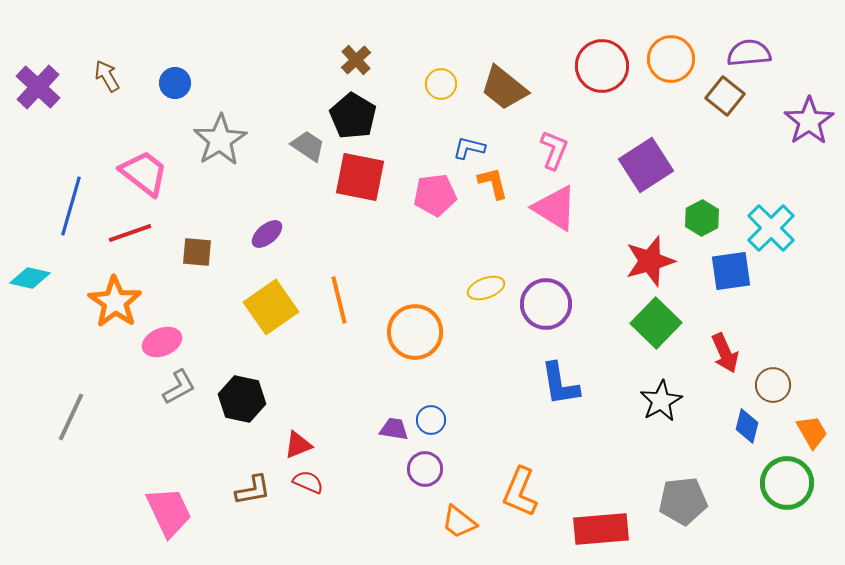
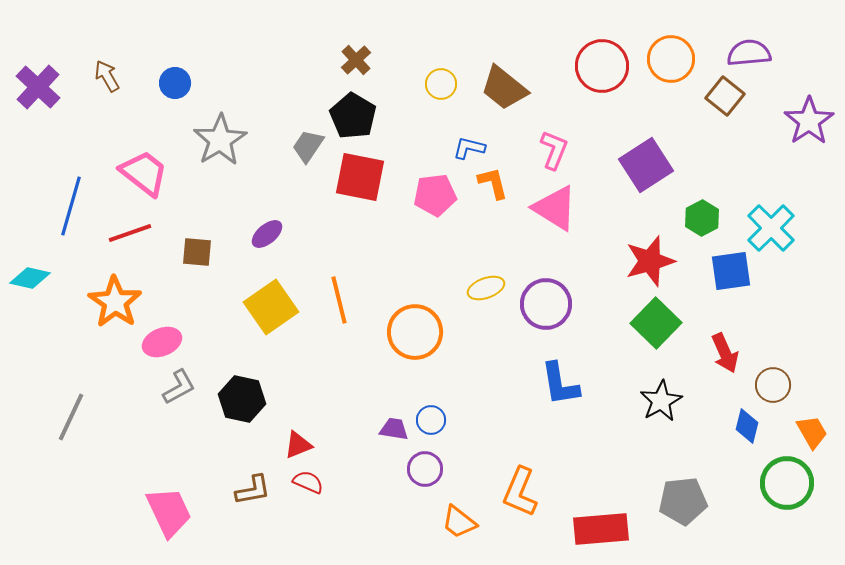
gray trapezoid at (308, 146): rotated 90 degrees counterclockwise
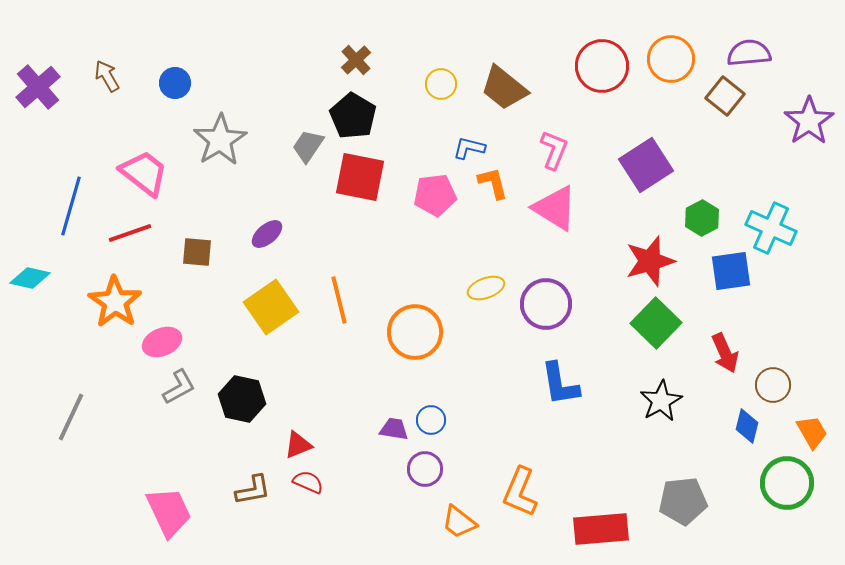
purple cross at (38, 87): rotated 6 degrees clockwise
cyan cross at (771, 228): rotated 21 degrees counterclockwise
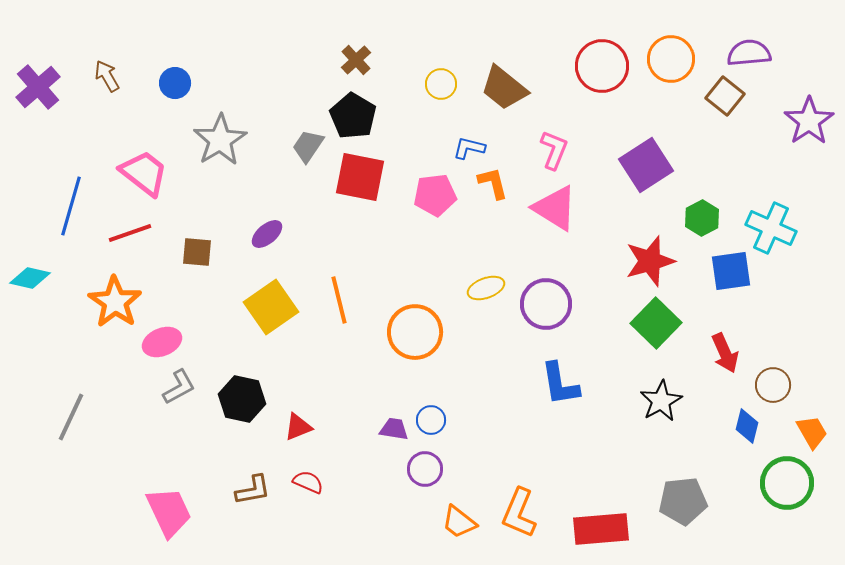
red triangle at (298, 445): moved 18 px up
orange L-shape at (520, 492): moved 1 px left, 21 px down
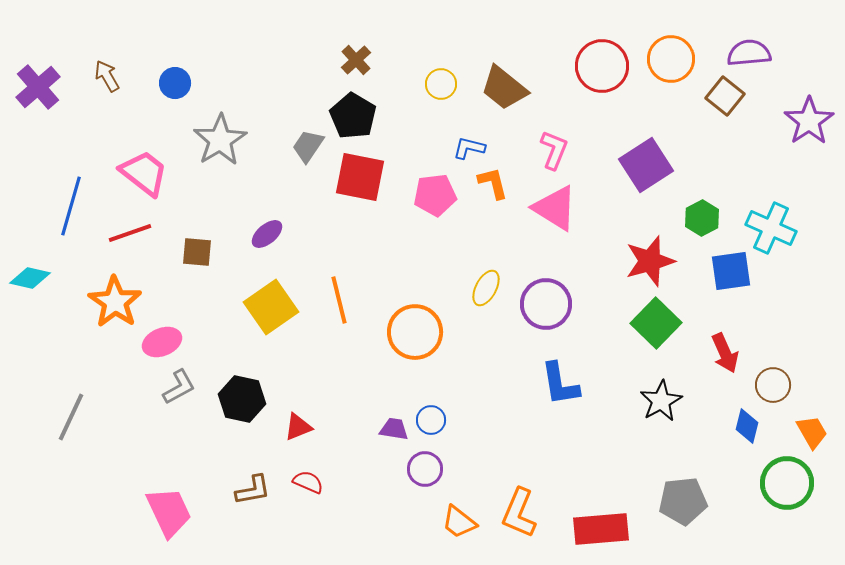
yellow ellipse at (486, 288): rotated 42 degrees counterclockwise
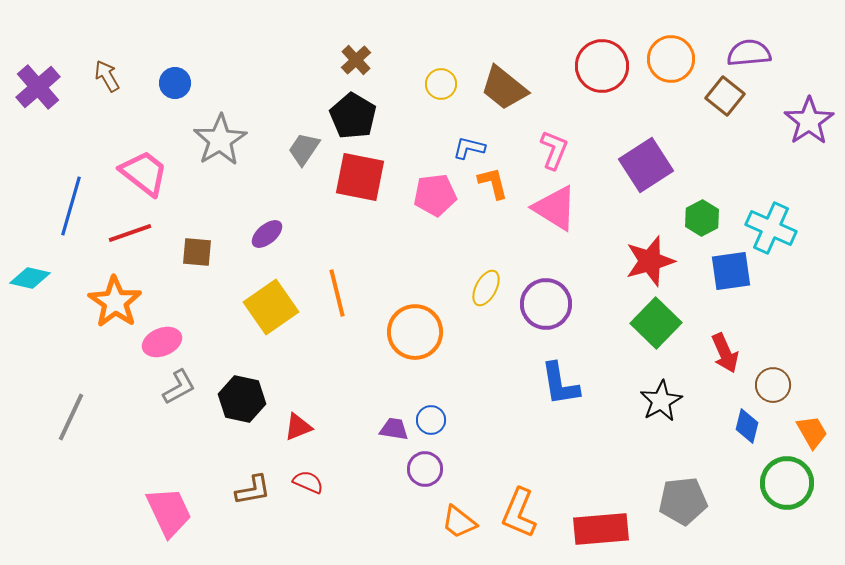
gray trapezoid at (308, 146): moved 4 px left, 3 px down
orange line at (339, 300): moved 2 px left, 7 px up
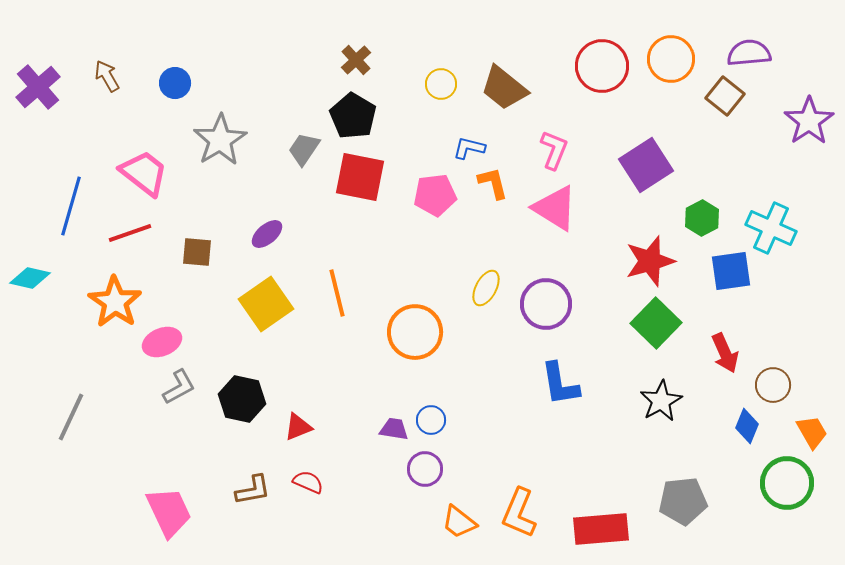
yellow square at (271, 307): moved 5 px left, 3 px up
blue diamond at (747, 426): rotated 8 degrees clockwise
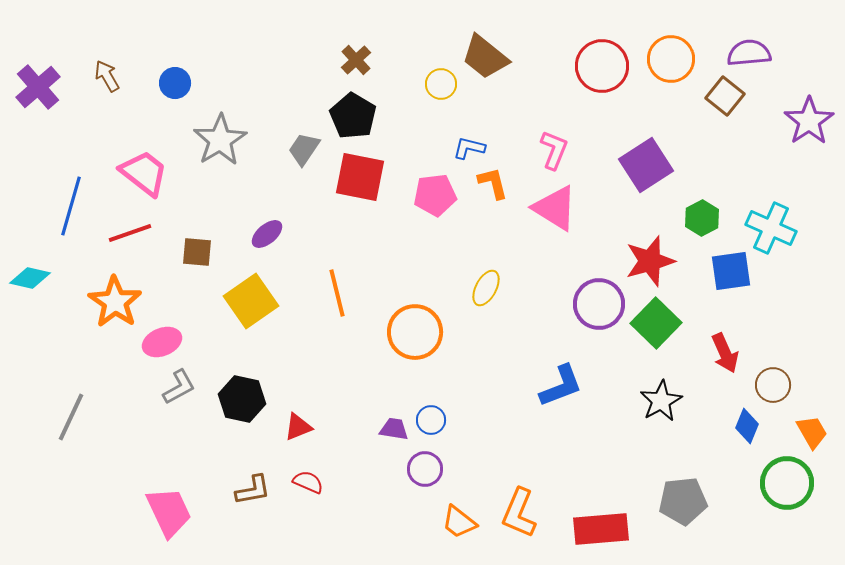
brown trapezoid at (504, 88): moved 19 px left, 31 px up
yellow square at (266, 304): moved 15 px left, 3 px up
purple circle at (546, 304): moved 53 px right
blue L-shape at (560, 384): moved 1 px right, 2 px down; rotated 102 degrees counterclockwise
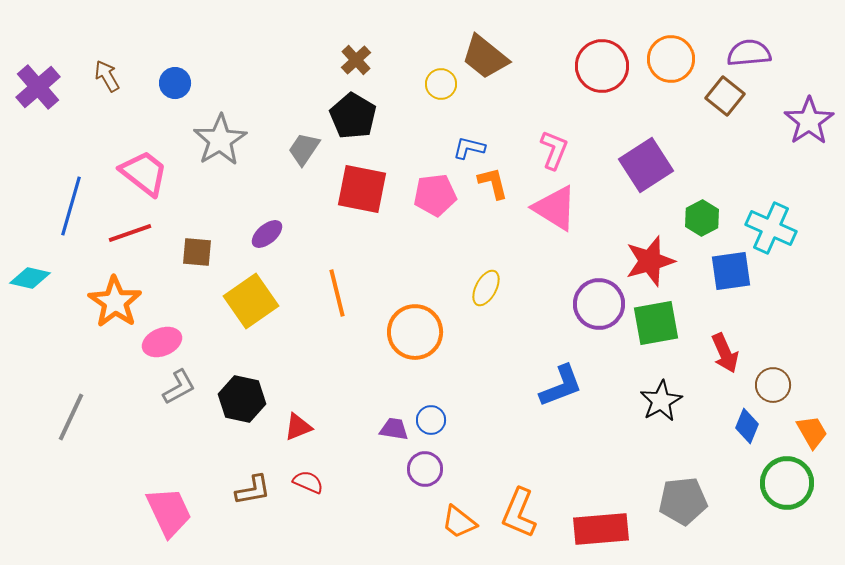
red square at (360, 177): moved 2 px right, 12 px down
green square at (656, 323): rotated 36 degrees clockwise
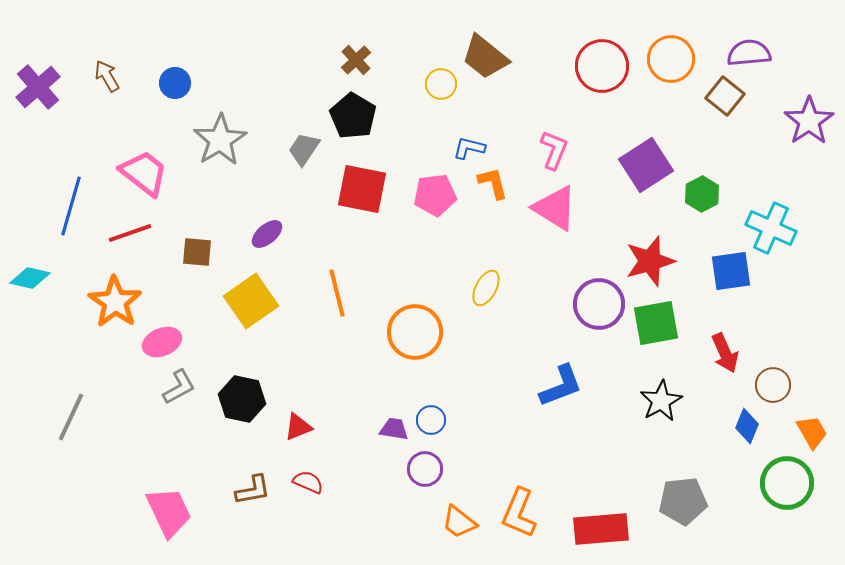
green hexagon at (702, 218): moved 24 px up
